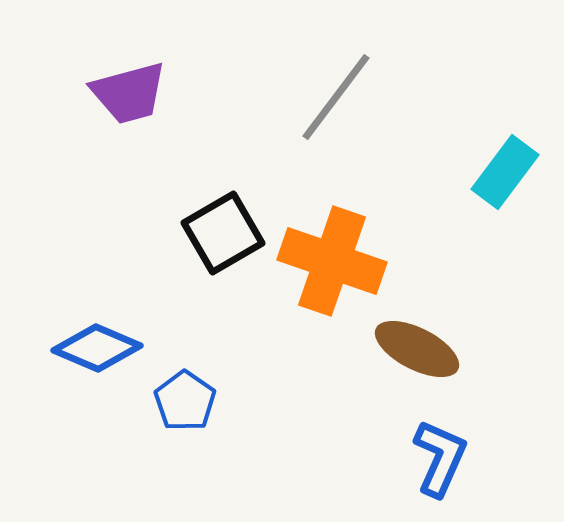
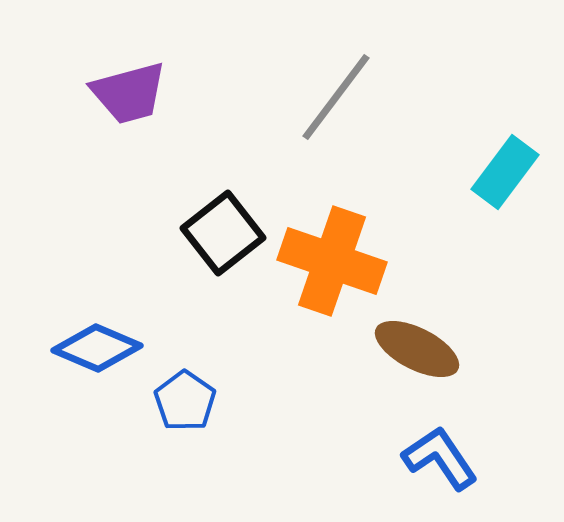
black square: rotated 8 degrees counterclockwise
blue L-shape: rotated 58 degrees counterclockwise
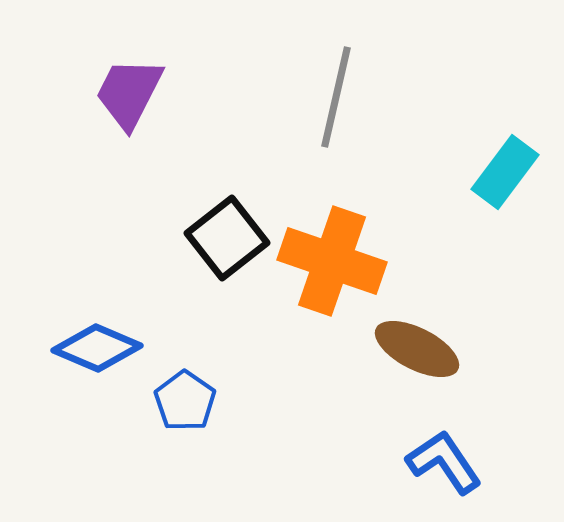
purple trapezoid: rotated 132 degrees clockwise
gray line: rotated 24 degrees counterclockwise
black square: moved 4 px right, 5 px down
blue L-shape: moved 4 px right, 4 px down
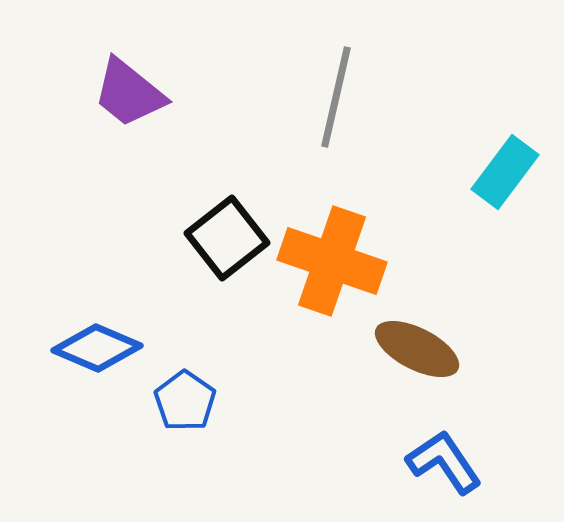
purple trapezoid: rotated 78 degrees counterclockwise
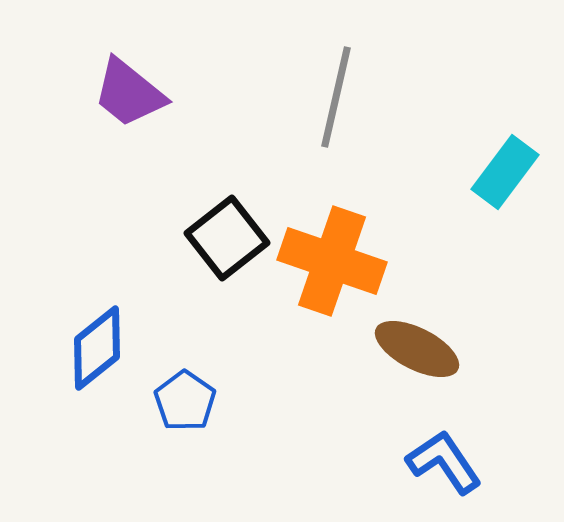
blue diamond: rotated 62 degrees counterclockwise
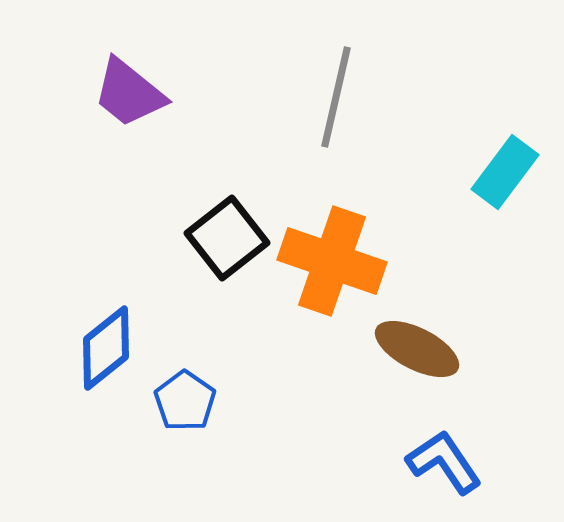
blue diamond: moved 9 px right
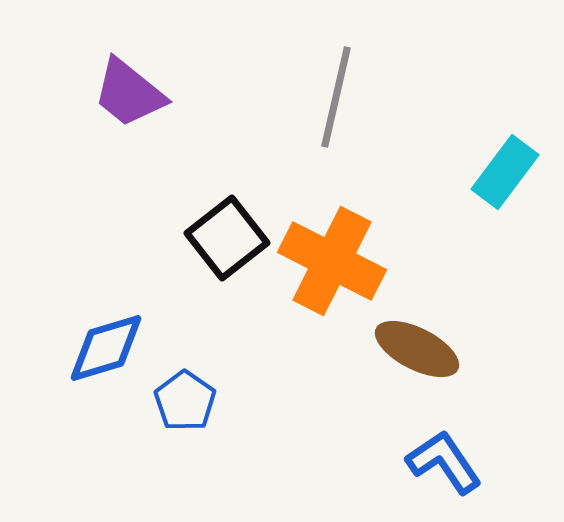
orange cross: rotated 8 degrees clockwise
blue diamond: rotated 22 degrees clockwise
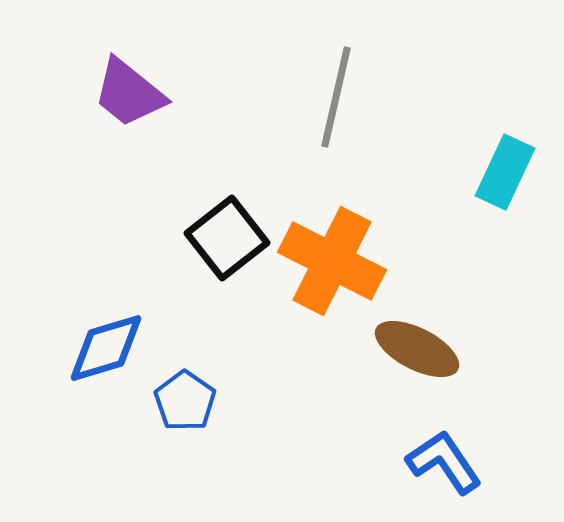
cyan rectangle: rotated 12 degrees counterclockwise
